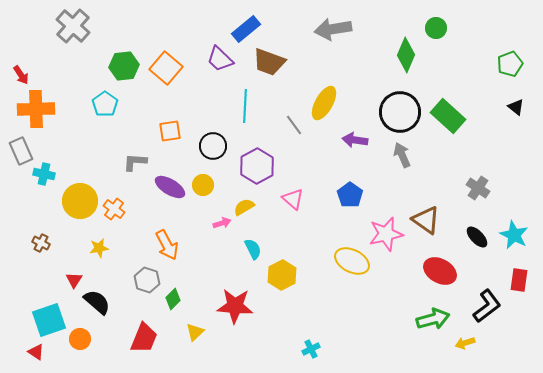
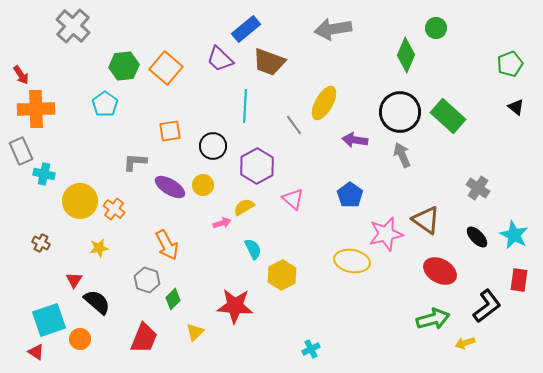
yellow ellipse at (352, 261): rotated 16 degrees counterclockwise
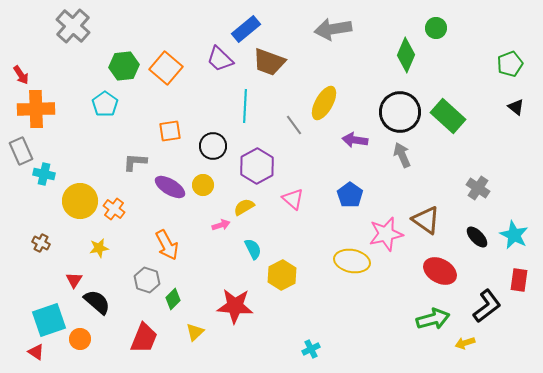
pink arrow at (222, 223): moved 1 px left, 2 px down
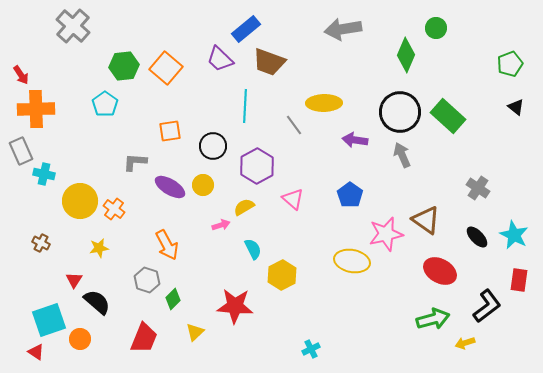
gray arrow at (333, 29): moved 10 px right
yellow ellipse at (324, 103): rotated 60 degrees clockwise
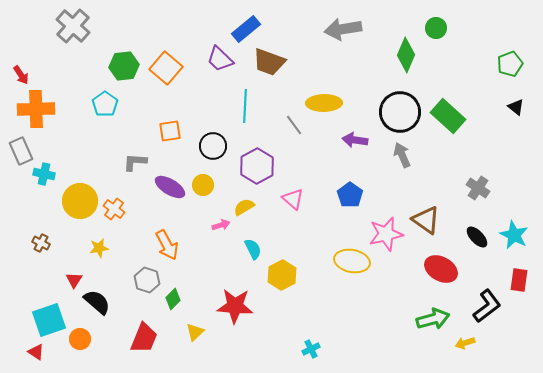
red ellipse at (440, 271): moved 1 px right, 2 px up
